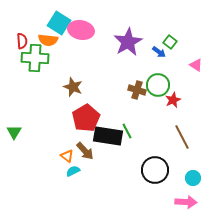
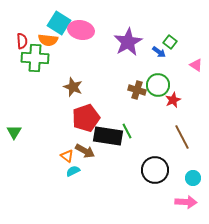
red pentagon: rotated 12 degrees clockwise
brown arrow: rotated 18 degrees counterclockwise
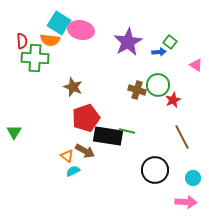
orange semicircle: moved 2 px right
blue arrow: rotated 40 degrees counterclockwise
green line: rotated 49 degrees counterclockwise
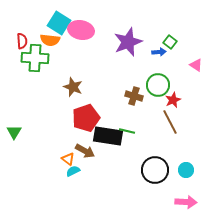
purple star: rotated 8 degrees clockwise
brown cross: moved 3 px left, 6 px down
brown line: moved 12 px left, 15 px up
orange triangle: moved 1 px right, 3 px down
cyan circle: moved 7 px left, 8 px up
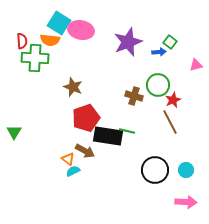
pink triangle: rotated 48 degrees counterclockwise
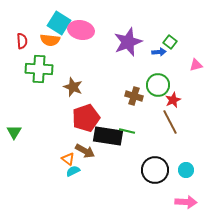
green cross: moved 4 px right, 11 px down
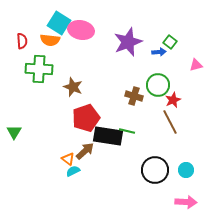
brown arrow: rotated 72 degrees counterclockwise
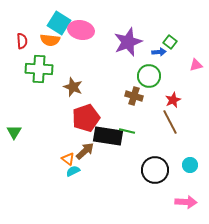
green circle: moved 9 px left, 9 px up
cyan circle: moved 4 px right, 5 px up
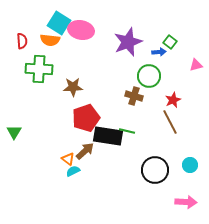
brown star: rotated 24 degrees counterclockwise
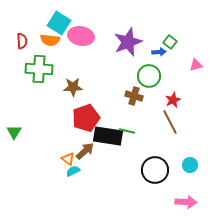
pink ellipse: moved 6 px down
